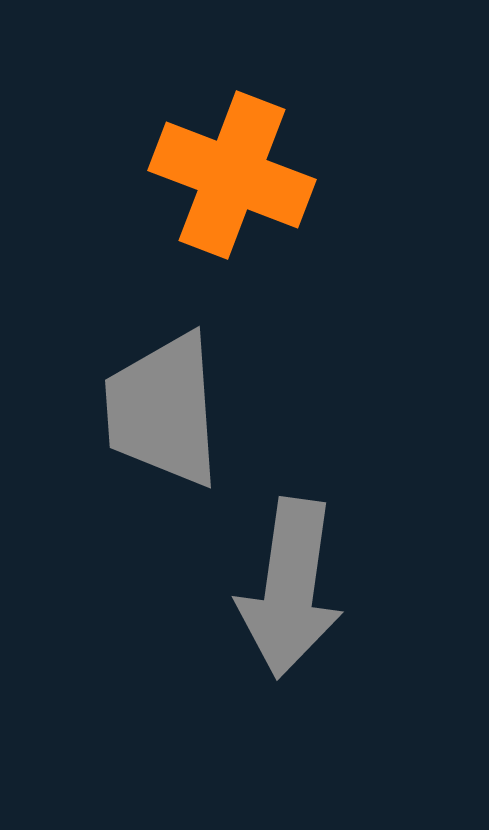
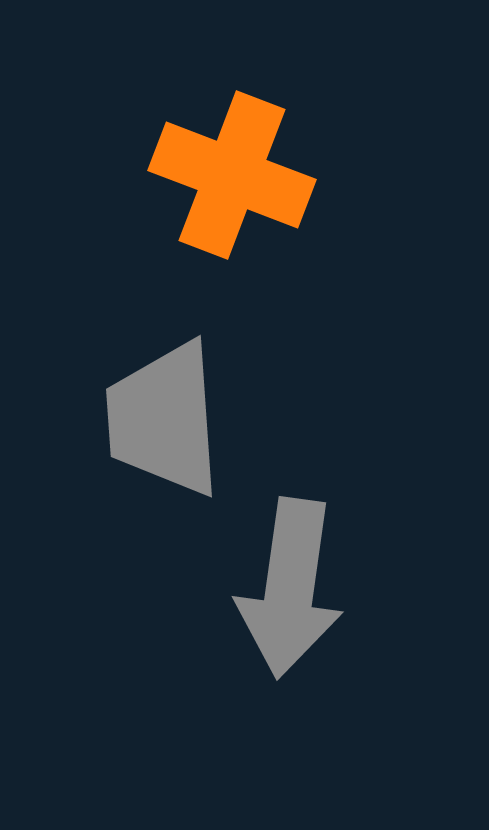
gray trapezoid: moved 1 px right, 9 px down
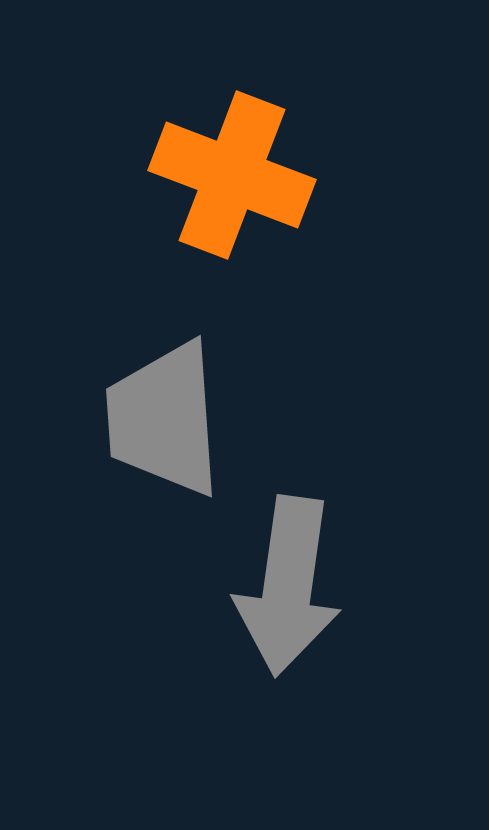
gray arrow: moved 2 px left, 2 px up
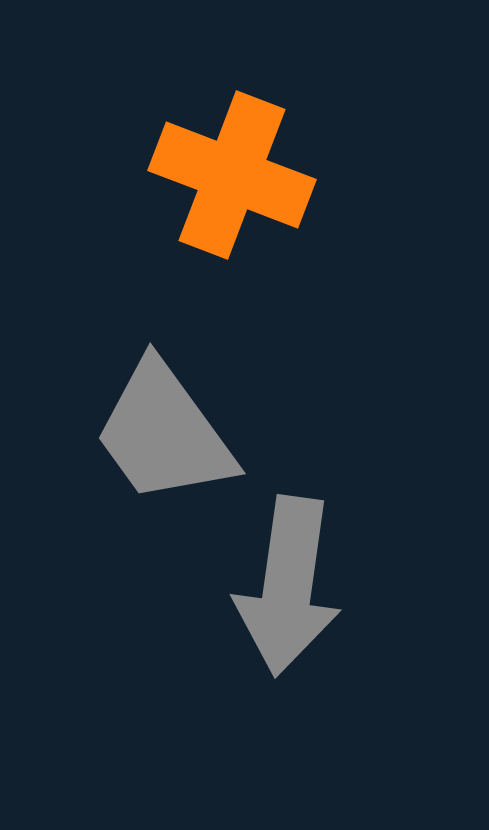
gray trapezoid: moved 14 px down; rotated 32 degrees counterclockwise
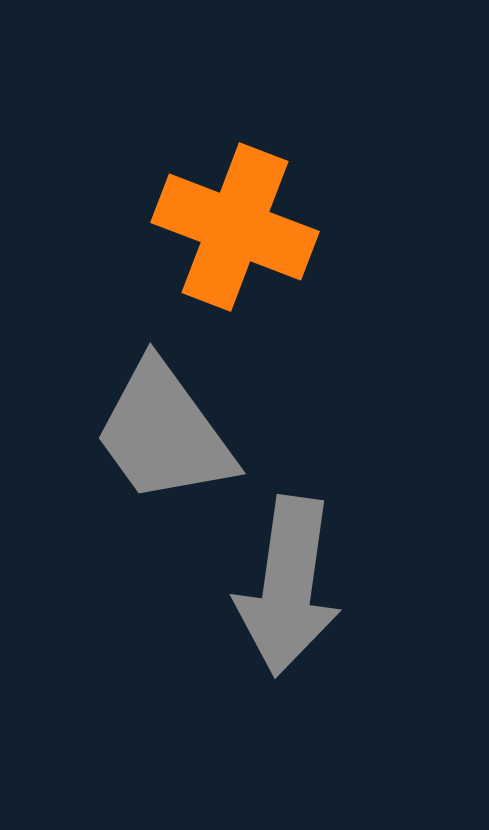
orange cross: moved 3 px right, 52 px down
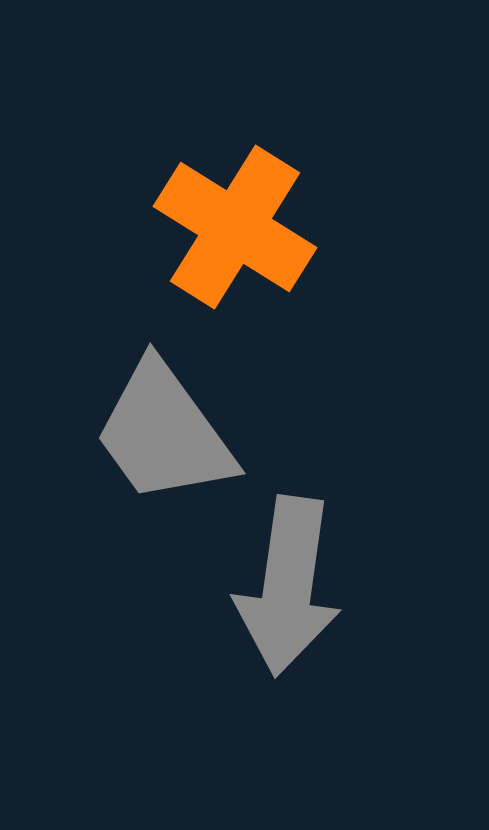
orange cross: rotated 11 degrees clockwise
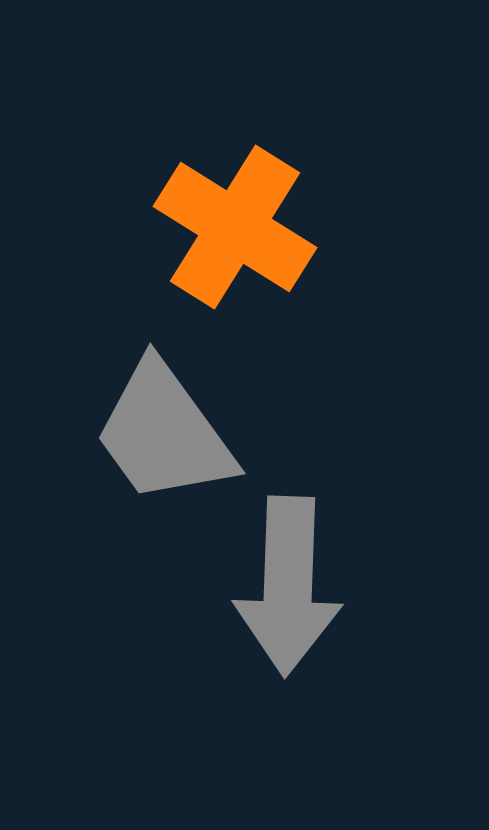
gray arrow: rotated 6 degrees counterclockwise
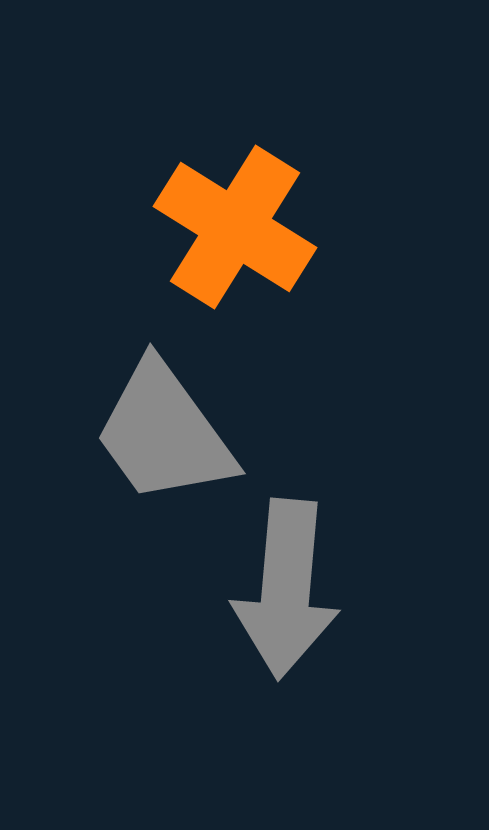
gray arrow: moved 2 px left, 3 px down; rotated 3 degrees clockwise
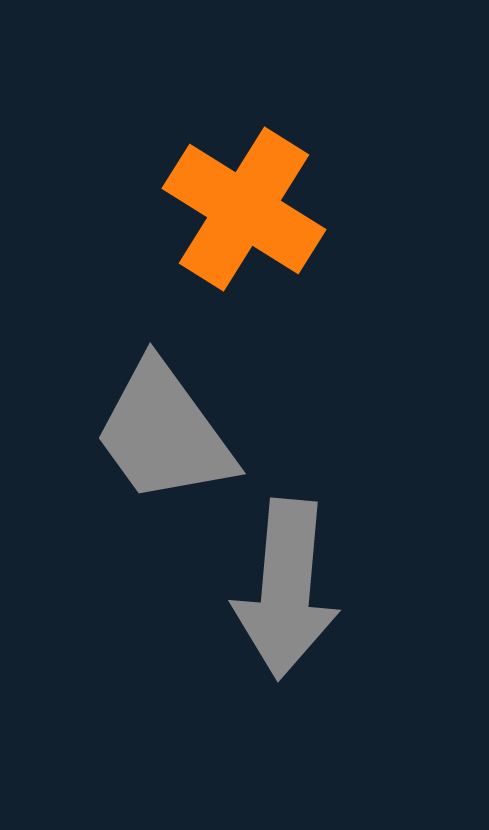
orange cross: moved 9 px right, 18 px up
